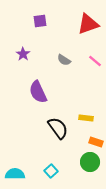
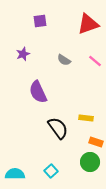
purple star: rotated 16 degrees clockwise
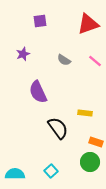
yellow rectangle: moved 1 px left, 5 px up
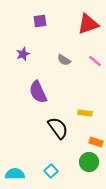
green circle: moved 1 px left
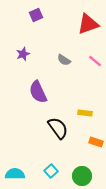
purple square: moved 4 px left, 6 px up; rotated 16 degrees counterclockwise
green circle: moved 7 px left, 14 px down
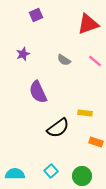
black semicircle: rotated 90 degrees clockwise
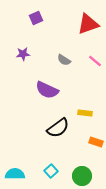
purple square: moved 3 px down
purple star: rotated 16 degrees clockwise
purple semicircle: moved 9 px right, 2 px up; rotated 40 degrees counterclockwise
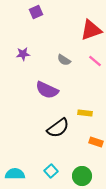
purple square: moved 6 px up
red triangle: moved 3 px right, 6 px down
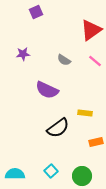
red triangle: rotated 15 degrees counterclockwise
orange rectangle: rotated 32 degrees counterclockwise
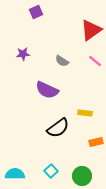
gray semicircle: moved 2 px left, 1 px down
